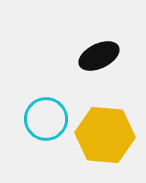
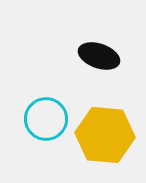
black ellipse: rotated 45 degrees clockwise
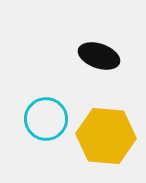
yellow hexagon: moved 1 px right, 1 px down
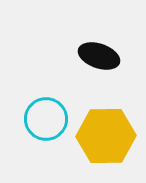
yellow hexagon: rotated 6 degrees counterclockwise
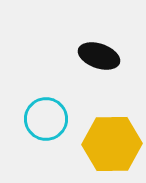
yellow hexagon: moved 6 px right, 8 px down
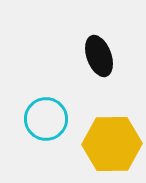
black ellipse: rotated 51 degrees clockwise
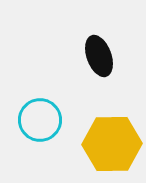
cyan circle: moved 6 px left, 1 px down
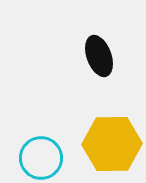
cyan circle: moved 1 px right, 38 px down
